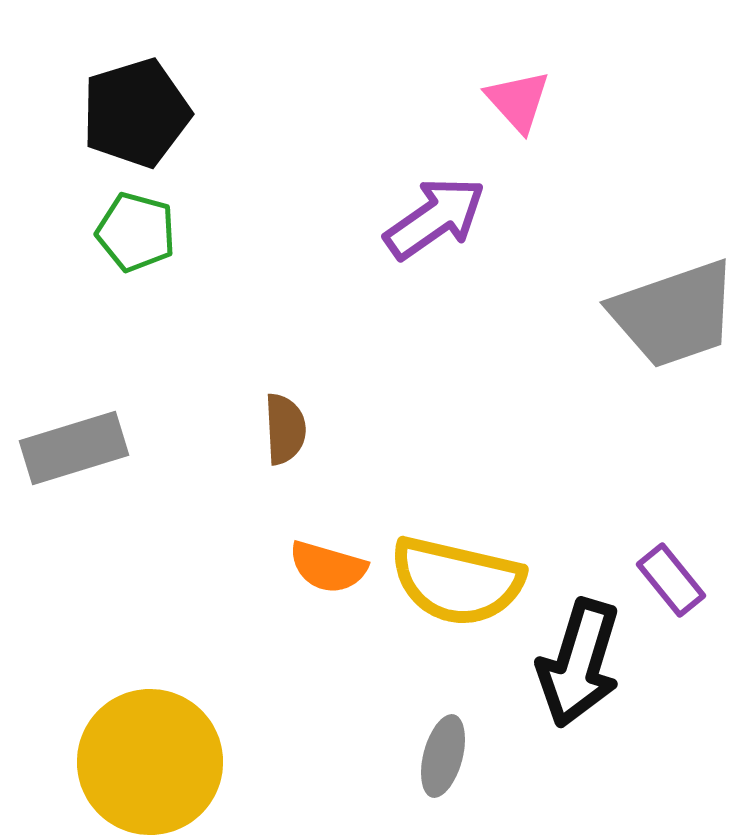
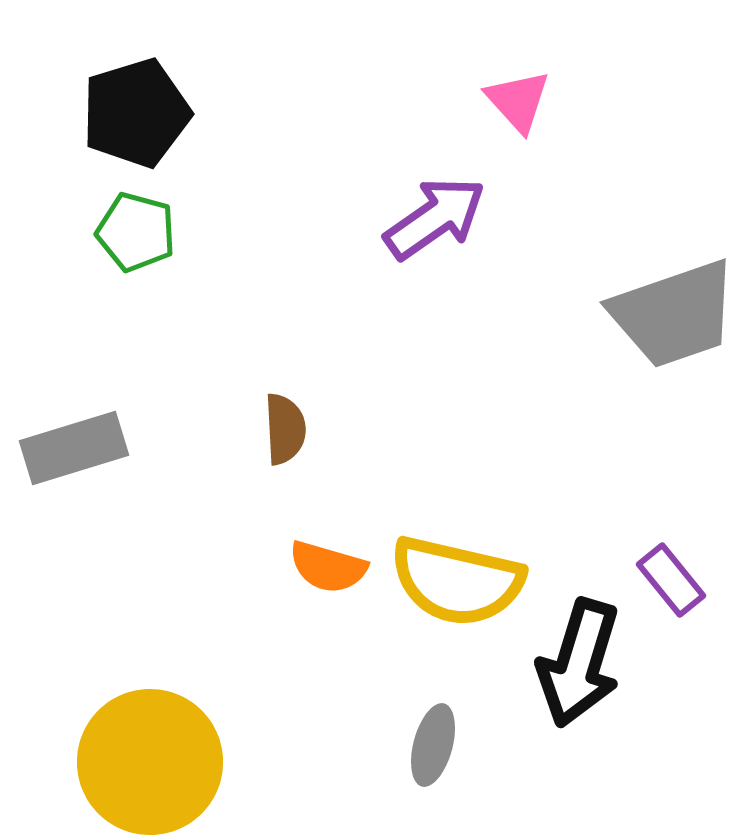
gray ellipse: moved 10 px left, 11 px up
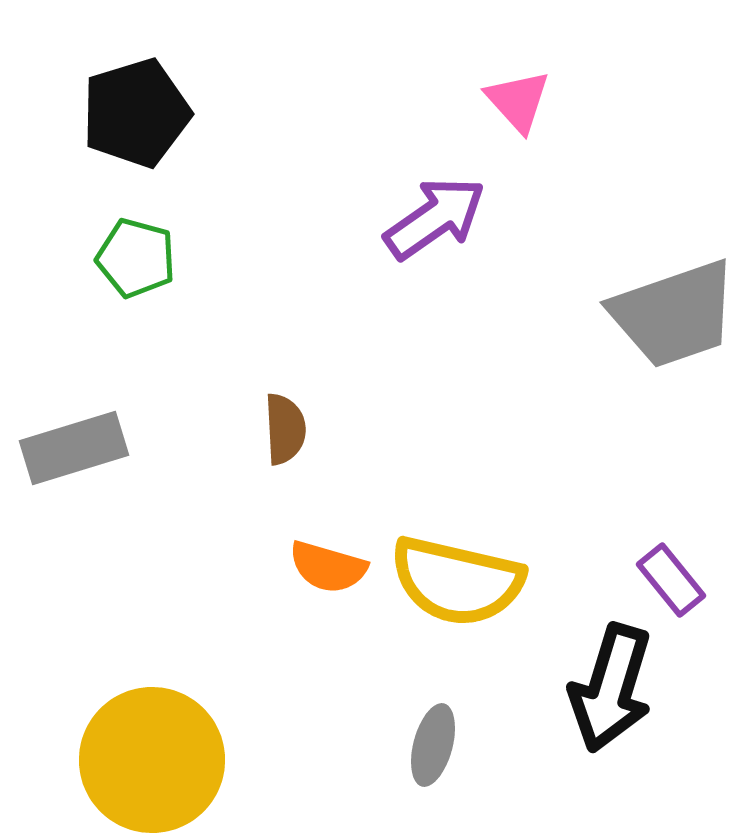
green pentagon: moved 26 px down
black arrow: moved 32 px right, 25 px down
yellow circle: moved 2 px right, 2 px up
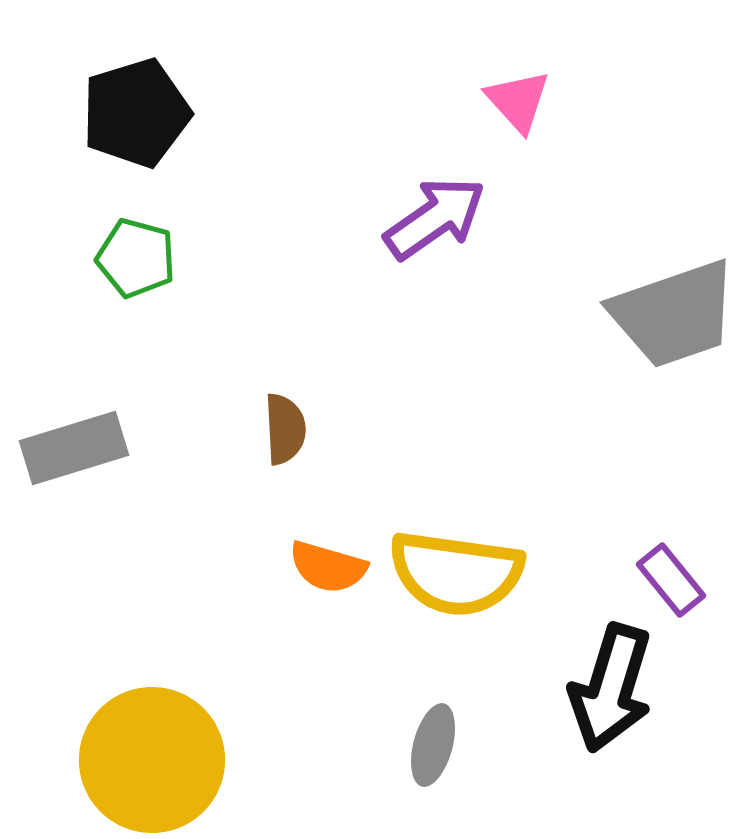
yellow semicircle: moved 1 px left, 8 px up; rotated 5 degrees counterclockwise
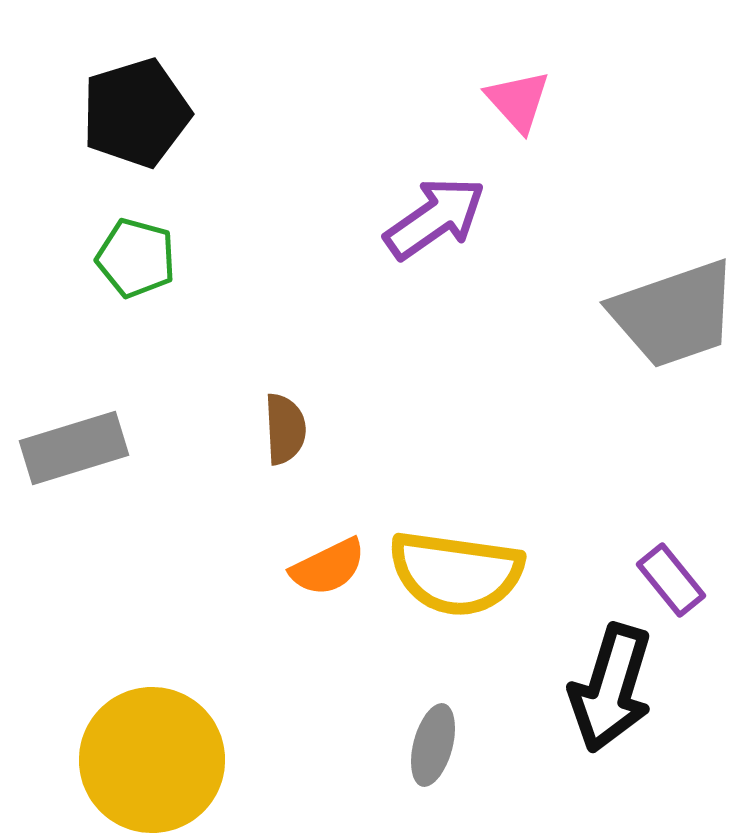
orange semicircle: rotated 42 degrees counterclockwise
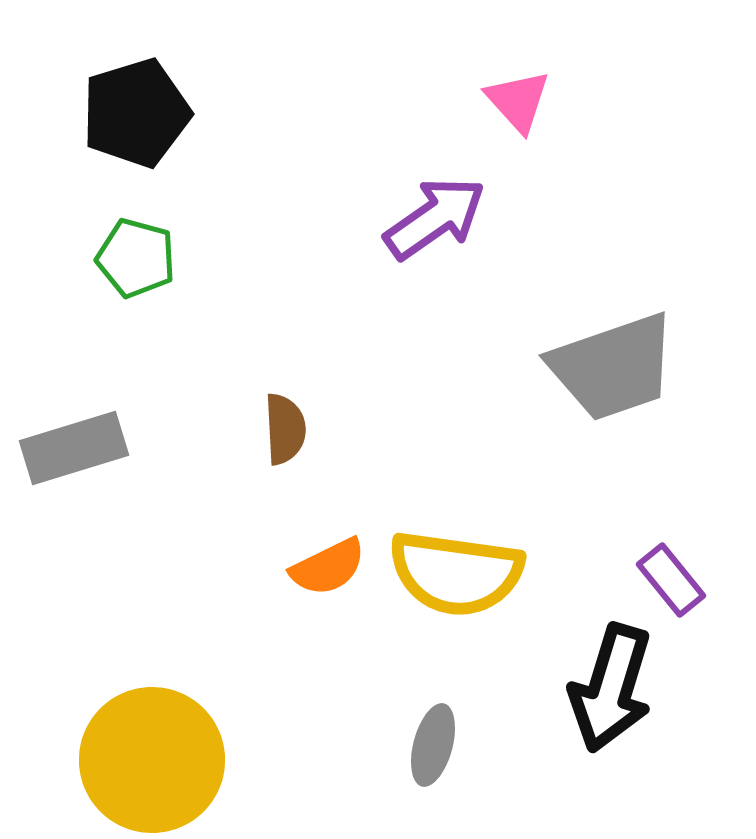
gray trapezoid: moved 61 px left, 53 px down
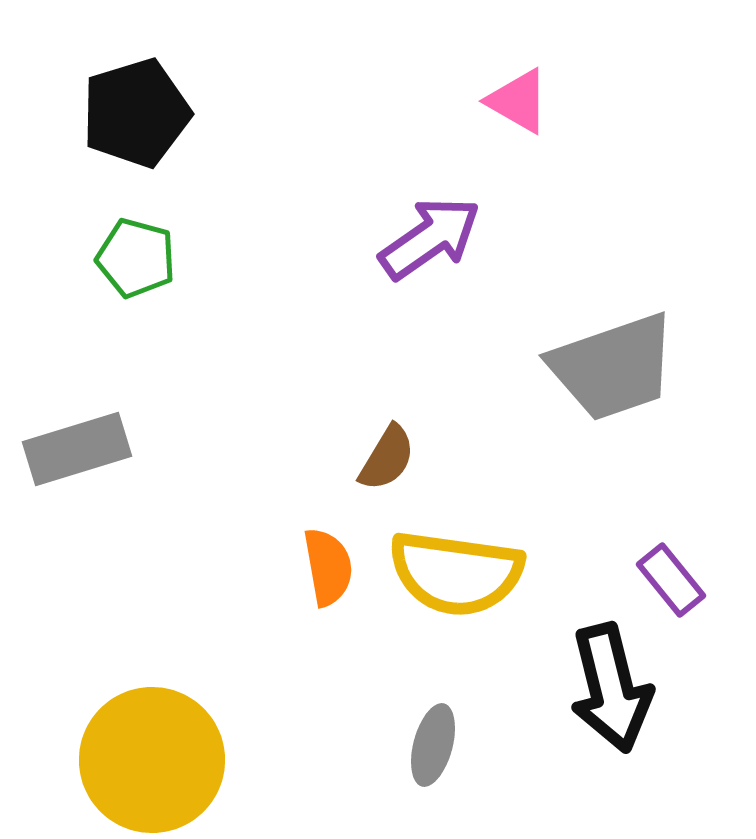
pink triangle: rotated 18 degrees counterclockwise
purple arrow: moved 5 px left, 20 px down
brown semicircle: moved 102 px right, 29 px down; rotated 34 degrees clockwise
gray rectangle: moved 3 px right, 1 px down
orange semicircle: rotated 74 degrees counterclockwise
black arrow: rotated 31 degrees counterclockwise
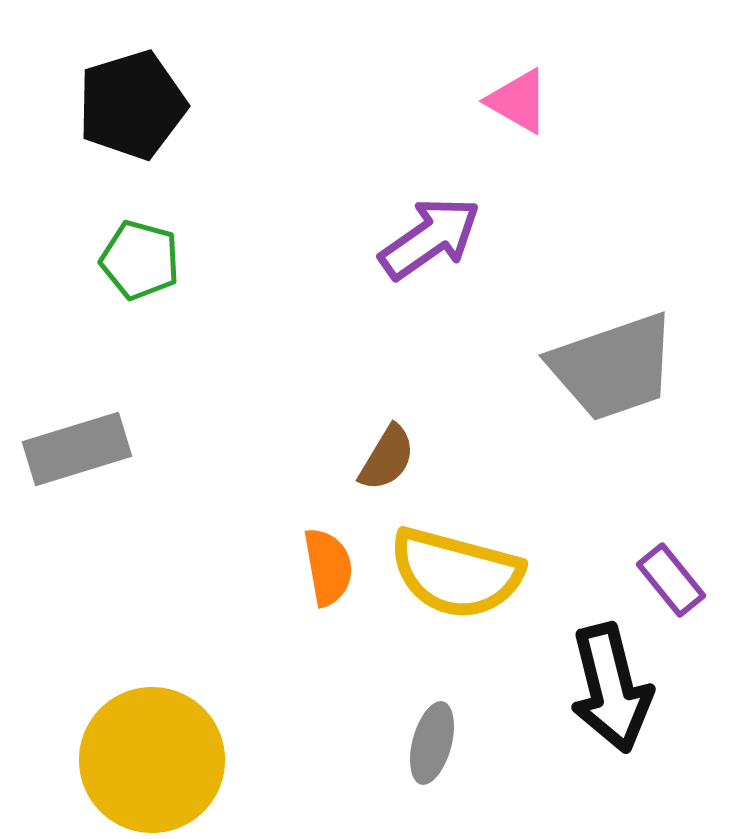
black pentagon: moved 4 px left, 8 px up
green pentagon: moved 4 px right, 2 px down
yellow semicircle: rotated 7 degrees clockwise
gray ellipse: moved 1 px left, 2 px up
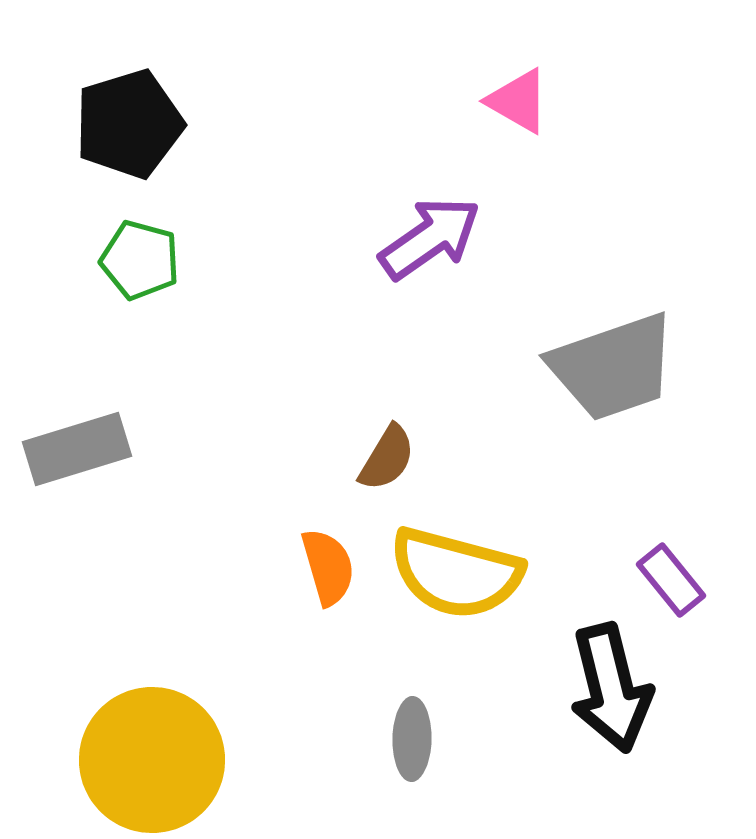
black pentagon: moved 3 px left, 19 px down
orange semicircle: rotated 6 degrees counterclockwise
gray ellipse: moved 20 px left, 4 px up; rotated 14 degrees counterclockwise
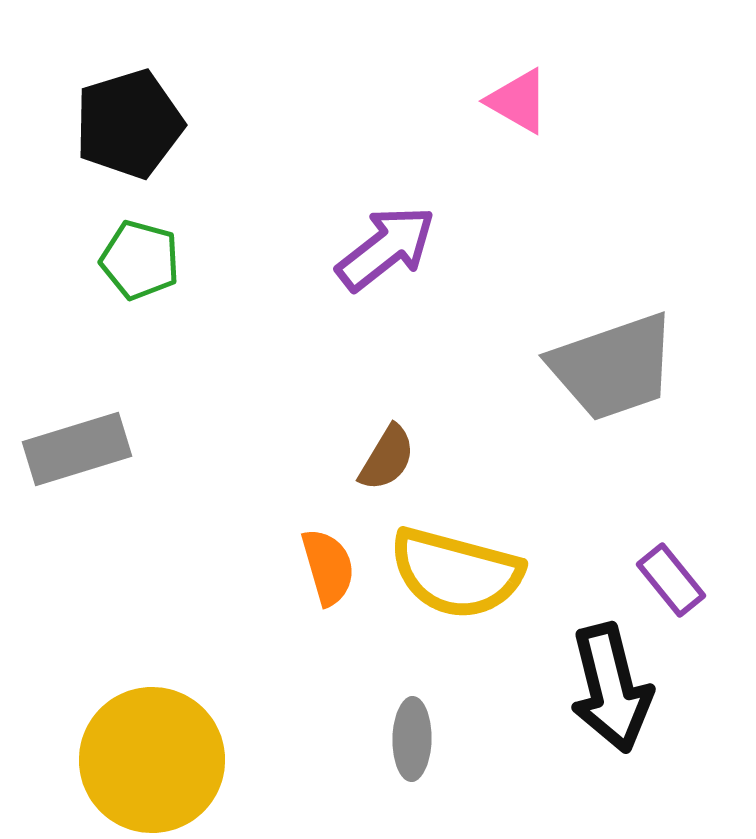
purple arrow: moved 44 px left, 10 px down; rotated 3 degrees counterclockwise
